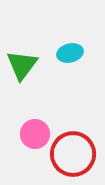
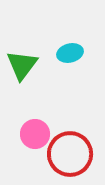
red circle: moved 3 px left
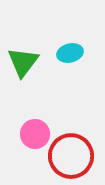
green triangle: moved 1 px right, 3 px up
red circle: moved 1 px right, 2 px down
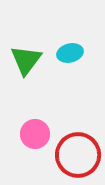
green triangle: moved 3 px right, 2 px up
red circle: moved 7 px right, 1 px up
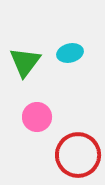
green triangle: moved 1 px left, 2 px down
pink circle: moved 2 px right, 17 px up
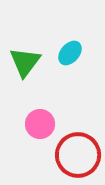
cyan ellipse: rotated 35 degrees counterclockwise
pink circle: moved 3 px right, 7 px down
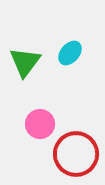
red circle: moved 2 px left, 1 px up
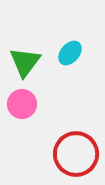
pink circle: moved 18 px left, 20 px up
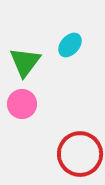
cyan ellipse: moved 8 px up
red circle: moved 4 px right
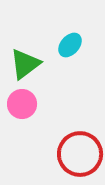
green triangle: moved 2 px down; rotated 16 degrees clockwise
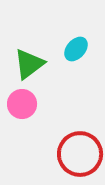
cyan ellipse: moved 6 px right, 4 px down
green triangle: moved 4 px right
